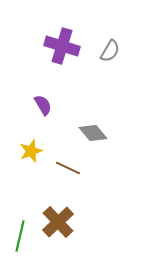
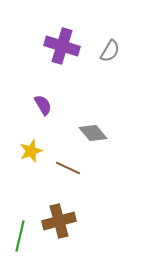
brown cross: moved 1 px right, 1 px up; rotated 28 degrees clockwise
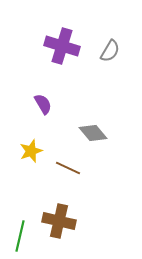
purple semicircle: moved 1 px up
brown cross: rotated 28 degrees clockwise
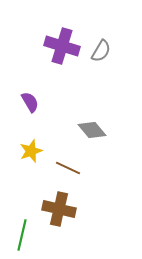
gray semicircle: moved 9 px left
purple semicircle: moved 13 px left, 2 px up
gray diamond: moved 1 px left, 3 px up
brown cross: moved 12 px up
green line: moved 2 px right, 1 px up
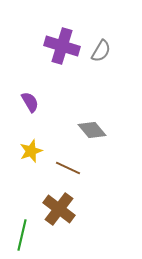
brown cross: rotated 24 degrees clockwise
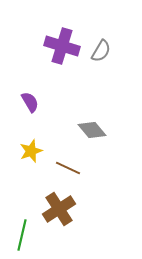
brown cross: rotated 20 degrees clockwise
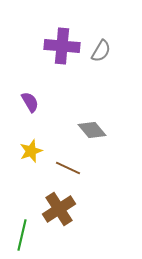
purple cross: rotated 12 degrees counterclockwise
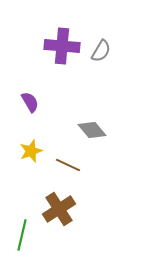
brown line: moved 3 px up
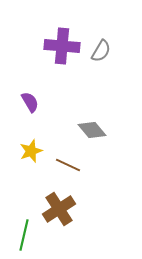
green line: moved 2 px right
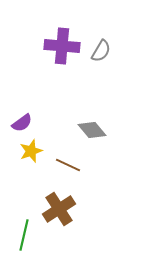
purple semicircle: moved 8 px left, 21 px down; rotated 85 degrees clockwise
